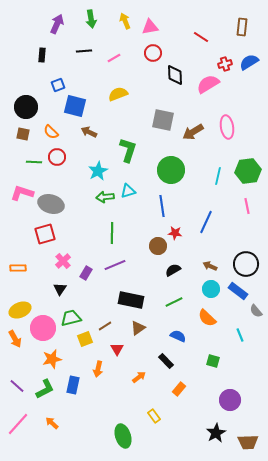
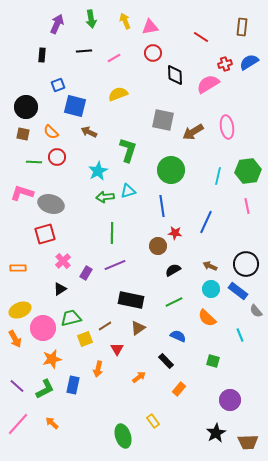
black triangle at (60, 289): rotated 24 degrees clockwise
yellow rectangle at (154, 416): moved 1 px left, 5 px down
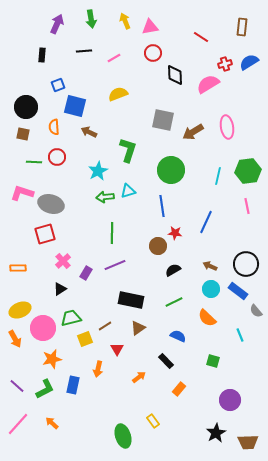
orange semicircle at (51, 132): moved 3 px right, 5 px up; rotated 42 degrees clockwise
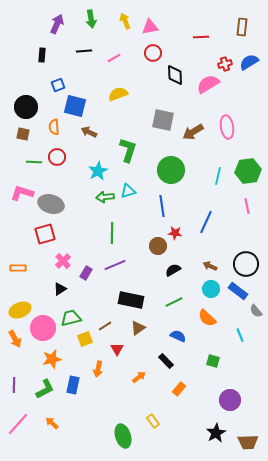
red line at (201, 37): rotated 35 degrees counterclockwise
purple line at (17, 386): moved 3 px left, 1 px up; rotated 49 degrees clockwise
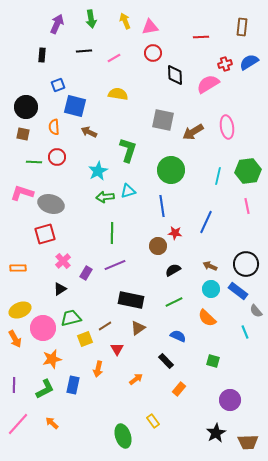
yellow semicircle at (118, 94): rotated 30 degrees clockwise
cyan line at (240, 335): moved 5 px right, 3 px up
orange arrow at (139, 377): moved 3 px left, 2 px down
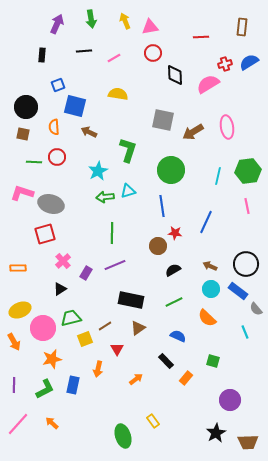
gray semicircle at (256, 311): moved 2 px up
orange arrow at (15, 339): moved 1 px left, 3 px down
orange rectangle at (179, 389): moved 7 px right, 11 px up
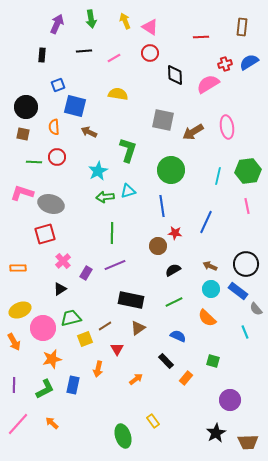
pink triangle at (150, 27): rotated 42 degrees clockwise
red circle at (153, 53): moved 3 px left
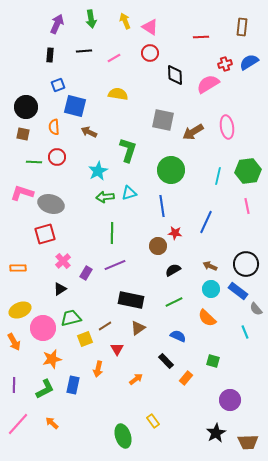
black rectangle at (42, 55): moved 8 px right
cyan triangle at (128, 191): moved 1 px right, 2 px down
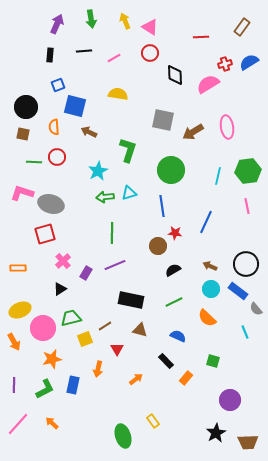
brown rectangle at (242, 27): rotated 30 degrees clockwise
brown triangle at (138, 328): moved 2 px right, 2 px down; rotated 49 degrees clockwise
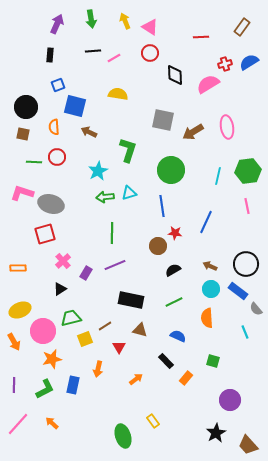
black line at (84, 51): moved 9 px right
orange semicircle at (207, 318): rotated 42 degrees clockwise
pink circle at (43, 328): moved 3 px down
red triangle at (117, 349): moved 2 px right, 2 px up
brown trapezoid at (248, 442): moved 3 px down; rotated 50 degrees clockwise
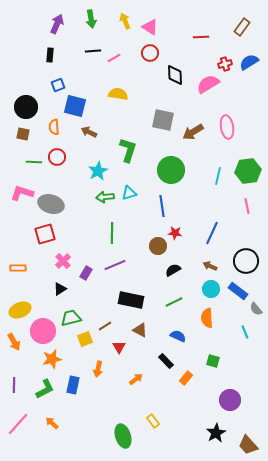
blue line at (206, 222): moved 6 px right, 11 px down
black circle at (246, 264): moved 3 px up
brown triangle at (140, 330): rotated 14 degrees clockwise
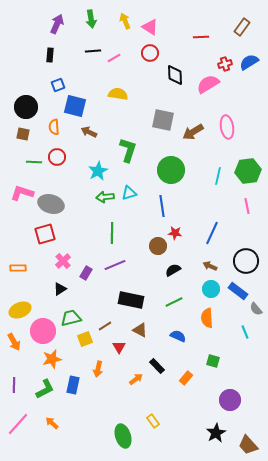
black rectangle at (166, 361): moved 9 px left, 5 px down
